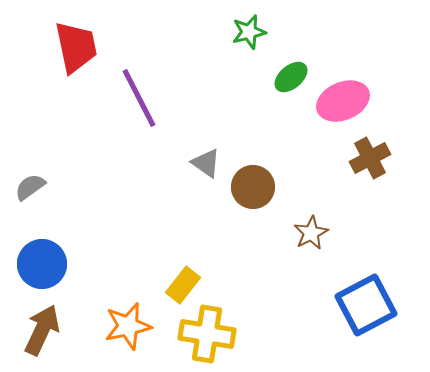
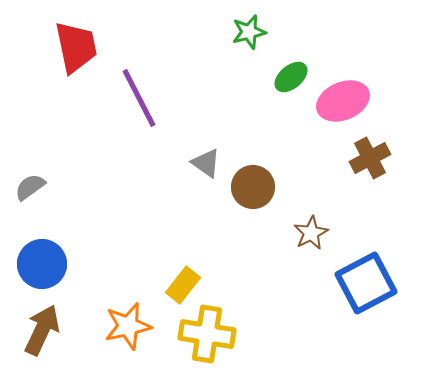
blue square: moved 22 px up
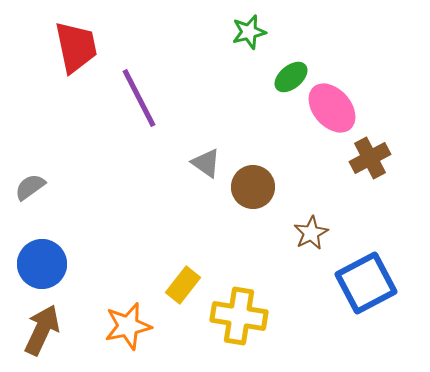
pink ellipse: moved 11 px left, 7 px down; rotated 72 degrees clockwise
yellow cross: moved 32 px right, 18 px up
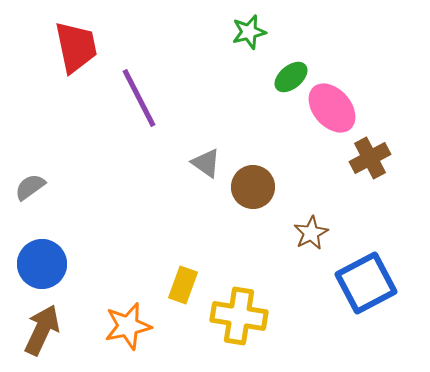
yellow rectangle: rotated 18 degrees counterclockwise
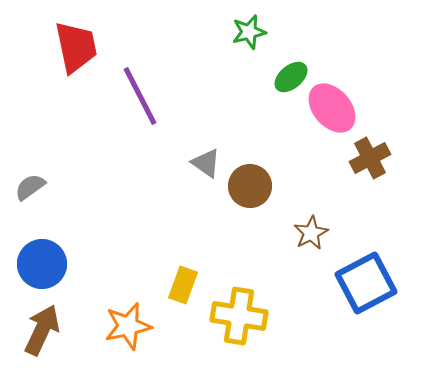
purple line: moved 1 px right, 2 px up
brown circle: moved 3 px left, 1 px up
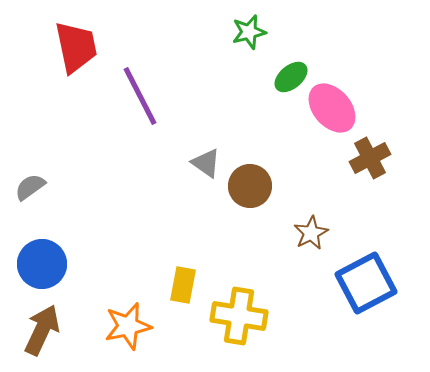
yellow rectangle: rotated 9 degrees counterclockwise
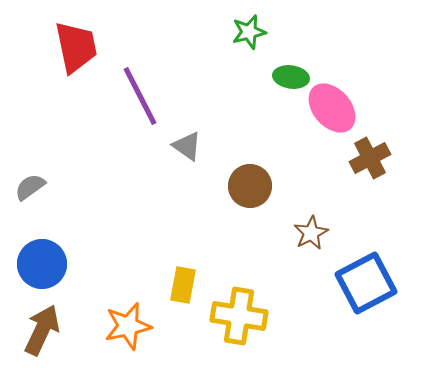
green ellipse: rotated 48 degrees clockwise
gray triangle: moved 19 px left, 17 px up
